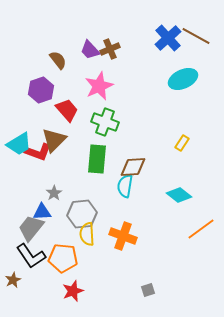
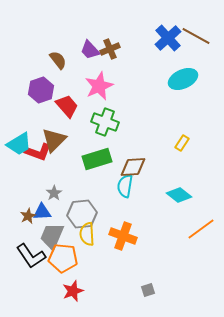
red trapezoid: moved 4 px up
green rectangle: rotated 68 degrees clockwise
gray trapezoid: moved 21 px right, 8 px down; rotated 16 degrees counterclockwise
brown star: moved 15 px right, 64 px up
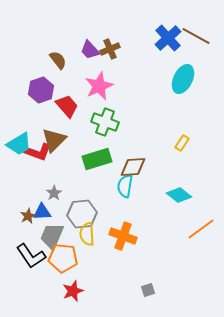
cyan ellipse: rotated 40 degrees counterclockwise
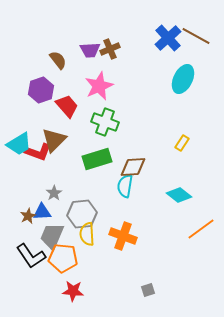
purple trapezoid: rotated 50 degrees counterclockwise
red star: rotated 25 degrees clockwise
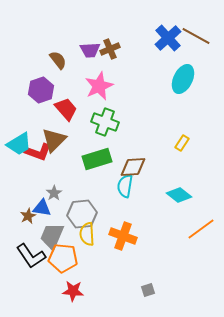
red trapezoid: moved 1 px left, 3 px down
blue triangle: moved 4 px up; rotated 12 degrees clockwise
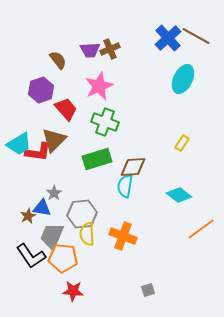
red L-shape: rotated 12 degrees counterclockwise
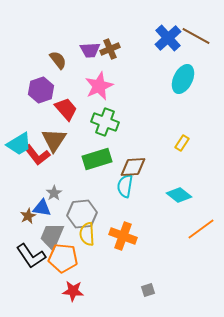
brown triangle: rotated 12 degrees counterclockwise
red L-shape: moved 1 px left, 3 px down; rotated 44 degrees clockwise
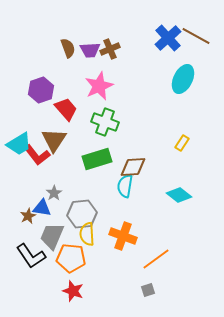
brown semicircle: moved 10 px right, 12 px up; rotated 18 degrees clockwise
orange line: moved 45 px left, 30 px down
orange pentagon: moved 8 px right
red star: rotated 15 degrees clockwise
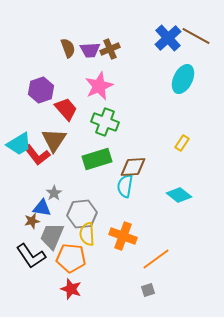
brown star: moved 4 px right, 5 px down; rotated 14 degrees clockwise
red star: moved 2 px left, 2 px up
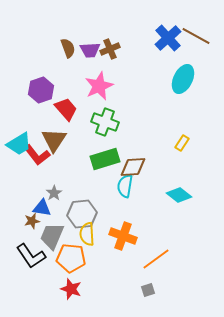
green rectangle: moved 8 px right
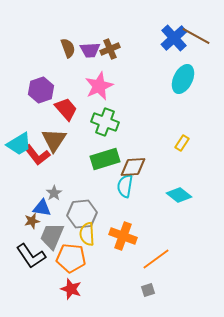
blue cross: moved 6 px right
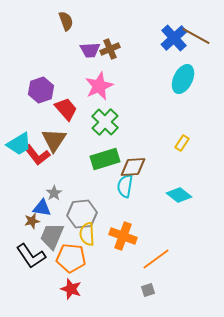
brown semicircle: moved 2 px left, 27 px up
green cross: rotated 24 degrees clockwise
